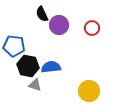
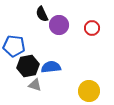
black hexagon: rotated 20 degrees counterclockwise
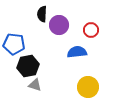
black semicircle: rotated 28 degrees clockwise
red circle: moved 1 px left, 2 px down
blue pentagon: moved 2 px up
blue semicircle: moved 26 px right, 15 px up
yellow circle: moved 1 px left, 4 px up
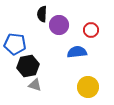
blue pentagon: moved 1 px right
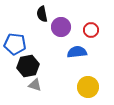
black semicircle: rotated 14 degrees counterclockwise
purple circle: moved 2 px right, 2 px down
